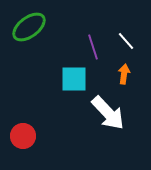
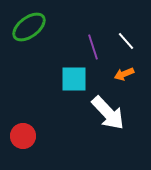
orange arrow: rotated 120 degrees counterclockwise
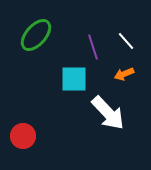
green ellipse: moved 7 px right, 8 px down; rotated 12 degrees counterclockwise
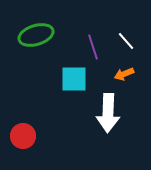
green ellipse: rotated 32 degrees clockwise
white arrow: rotated 45 degrees clockwise
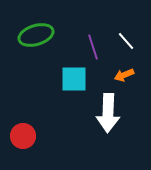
orange arrow: moved 1 px down
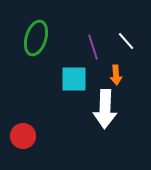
green ellipse: moved 3 px down; rotated 56 degrees counterclockwise
orange arrow: moved 8 px left; rotated 72 degrees counterclockwise
white arrow: moved 3 px left, 4 px up
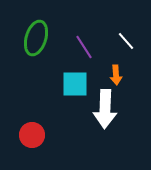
purple line: moved 9 px left; rotated 15 degrees counterclockwise
cyan square: moved 1 px right, 5 px down
red circle: moved 9 px right, 1 px up
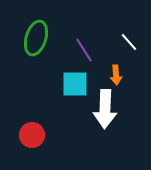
white line: moved 3 px right, 1 px down
purple line: moved 3 px down
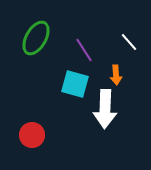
green ellipse: rotated 12 degrees clockwise
cyan square: rotated 16 degrees clockwise
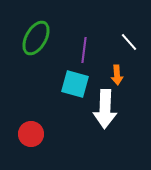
purple line: rotated 40 degrees clockwise
orange arrow: moved 1 px right
red circle: moved 1 px left, 1 px up
